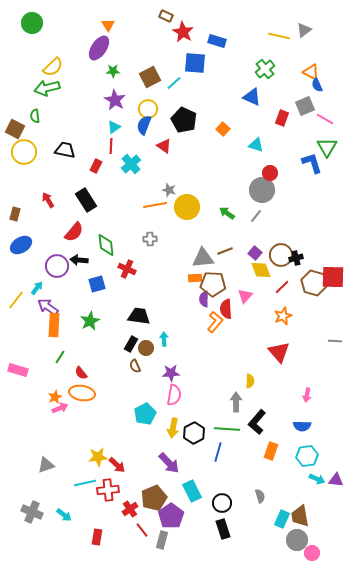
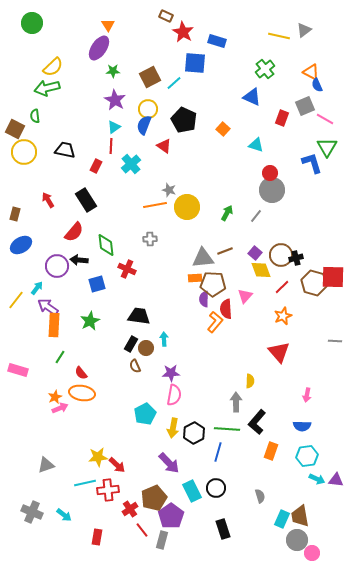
gray circle at (262, 190): moved 10 px right
green arrow at (227, 213): rotated 84 degrees clockwise
black circle at (222, 503): moved 6 px left, 15 px up
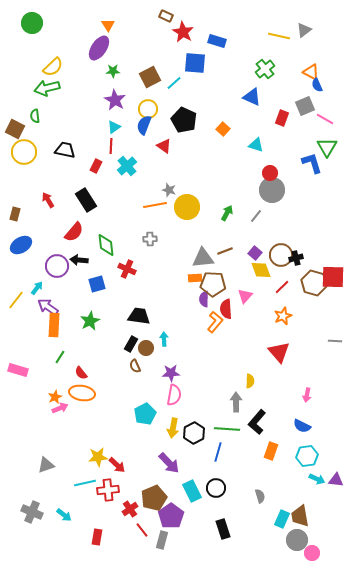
cyan cross at (131, 164): moved 4 px left, 2 px down
blue semicircle at (302, 426): rotated 24 degrees clockwise
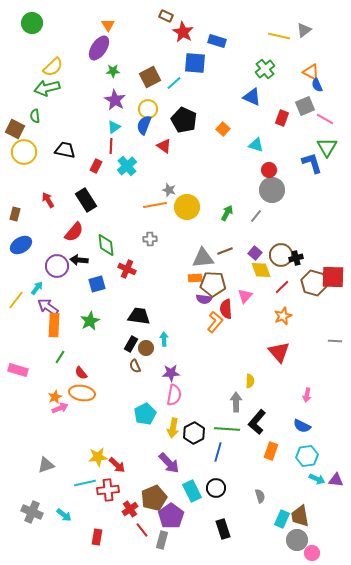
red circle at (270, 173): moved 1 px left, 3 px up
purple semicircle at (204, 299): rotated 84 degrees counterclockwise
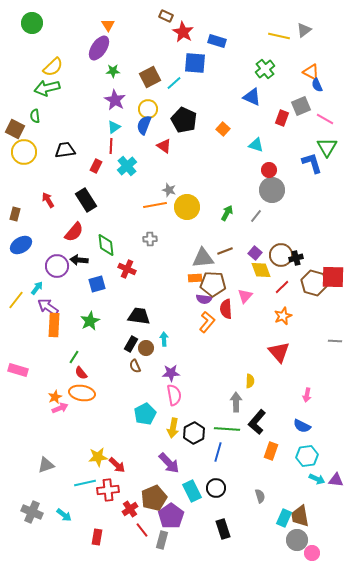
gray square at (305, 106): moved 4 px left
black trapezoid at (65, 150): rotated 20 degrees counterclockwise
orange L-shape at (215, 322): moved 8 px left
green line at (60, 357): moved 14 px right
pink semicircle at (174, 395): rotated 20 degrees counterclockwise
cyan rectangle at (282, 519): moved 2 px right, 1 px up
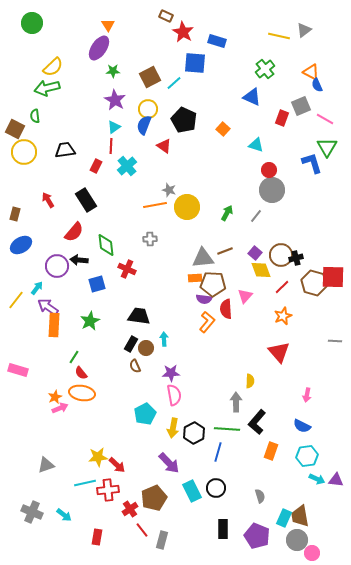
purple pentagon at (171, 516): moved 86 px right, 20 px down; rotated 15 degrees counterclockwise
black rectangle at (223, 529): rotated 18 degrees clockwise
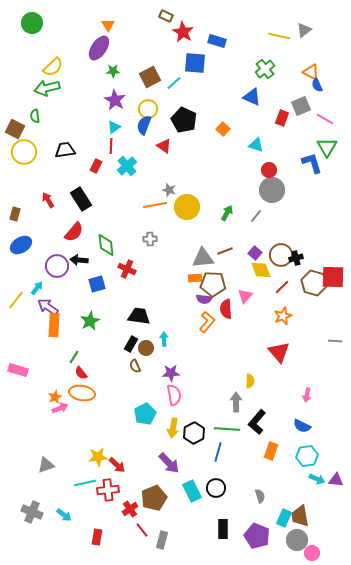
black rectangle at (86, 200): moved 5 px left, 1 px up
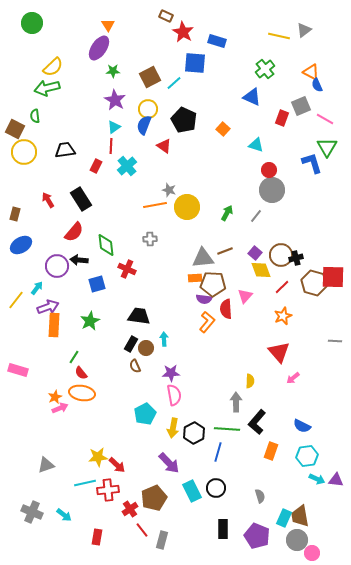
purple arrow at (48, 307): rotated 125 degrees clockwise
pink arrow at (307, 395): moved 14 px left, 17 px up; rotated 40 degrees clockwise
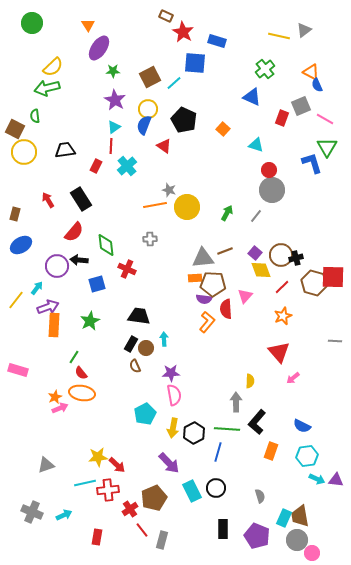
orange triangle at (108, 25): moved 20 px left
cyan arrow at (64, 515): rotated 63 degrees counterclockwise
